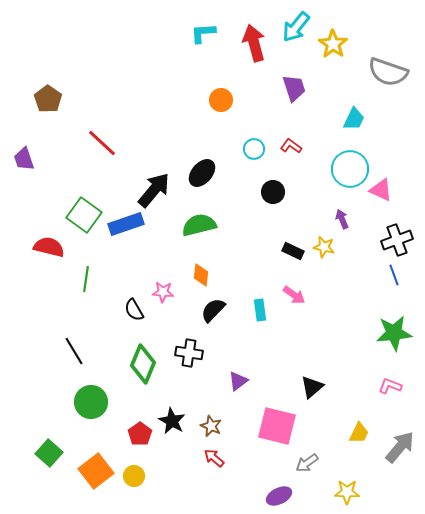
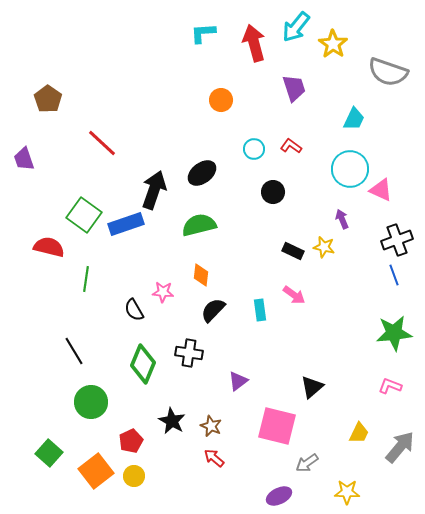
black ellipse at (202, 173): rotated 12 degrees clockwise
black arrow at (154, 190): rotated 21 degrees counterclockwise
red pentagon at (140, 434): moved 9 px left, 7 px down; rotated 10 degrees clockwise
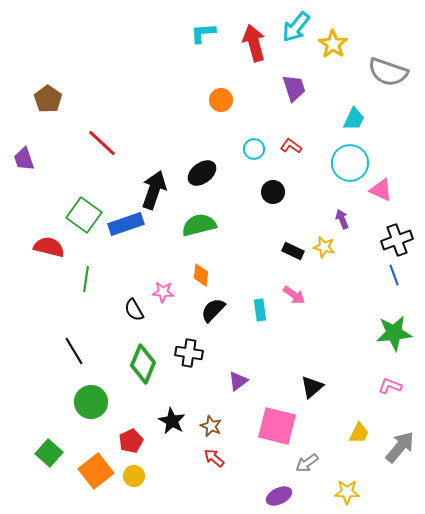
cyan circle at (350, 169): moved 6 px up
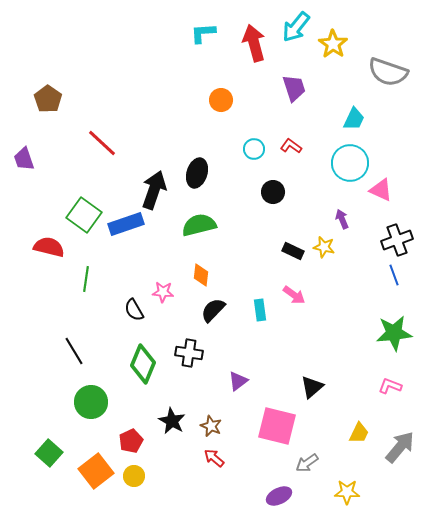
black ellipse at (202, 173): moved 5 px left; rotated 36 degrees counterclockwise
